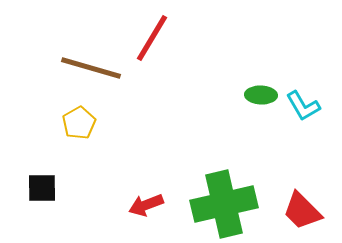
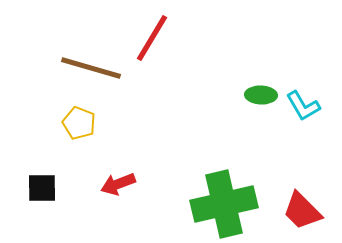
yellow pentagon: rotated 20 degrees counterclockwise
red arrow: moved 28 px left, 21 px up
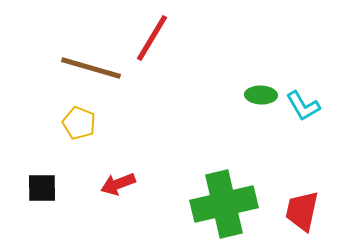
red trapezoid: rotated 57 degrees clockwise
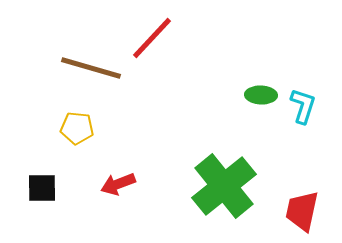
red line: rotated 12 degrees clockwise
cyan L-shape: rotated 132 degrees counterclockwise
yellow pentagon: moved 2 px left, 5 px down; rotated 16 degrees counterclockwise
green cross: moved 18 px up; rotated 26 degrees counterclockwise
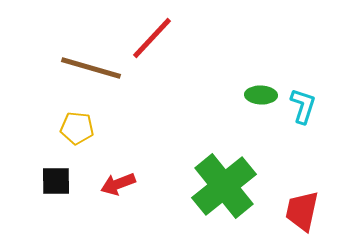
black square: moved 14 px right, 7 px up
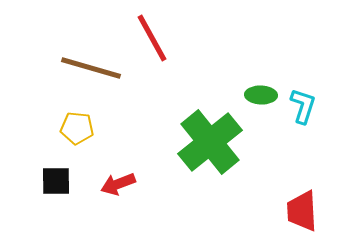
red line: rotated 72 degrees counterclockwise
green cross: moved 14 px left, 44 px up
red trapezoid: rotated 15 degrees counterclockwise
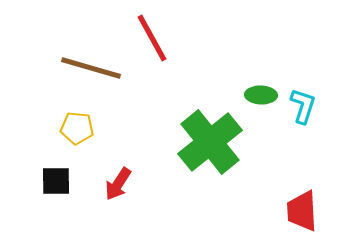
red arrow: rotated 36 degrees counterclockwise
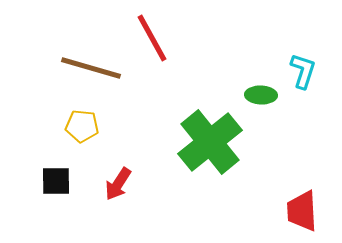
cyan L-shape: moved 35 px up
yellow pentagon: moved 5 px right, 2 px up
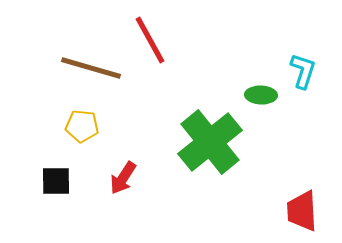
red line: moved 2 px left, 2 px down
red arrow: moved 5 px right, 6 px up
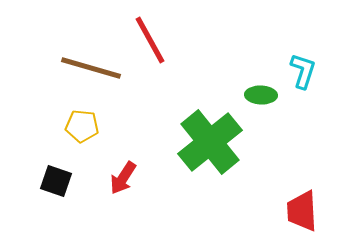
black square: rotated 20 degrees clockwise
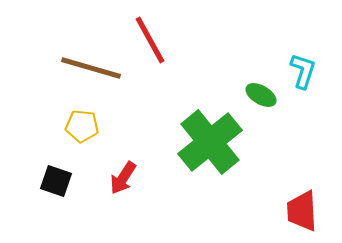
green ellipse: rotated 28 degrees clockwise
